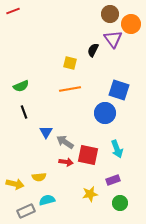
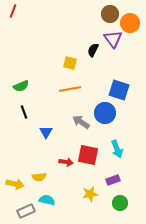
red line: rotated 48 degrees counterclockwise
orange circle: moved 1 px left, 1 px up
gray arrow: moved 16 px right, 20 px up
cyan semicircle: rotated 28 degrees clockwise
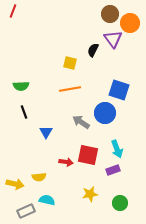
green semicircle: rotated 21 degrees clockwise
purple rectangle: moved 10 px up
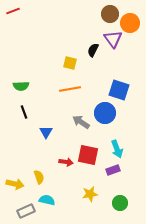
red line: rotated 48 degrees clockwise
yellow semicircle: rotated 104 degrees counterclockwise
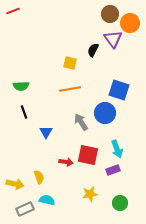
gray arrow: rotated 24 degrees clockwise
gray rectangle: moved 1 px left, 2 px up
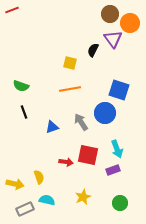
red line: moved 1 px left, 1 px up
green semicircle: rotated 21 degrees clockwise
blue triangle: moved 6 px right, 5 px up; rotated 40 degrees clockwise
yellow star: moved 7 px left, 3 px down; rotated 14 degrees counterclockwise
